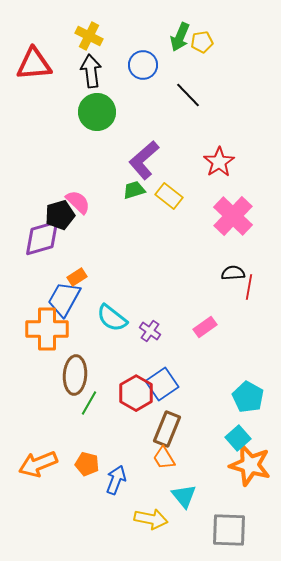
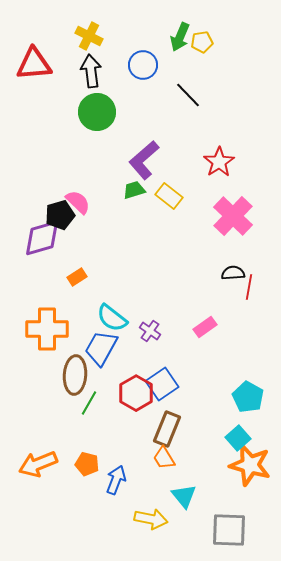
blue trapezoid: moved 37 px right, 49 px down
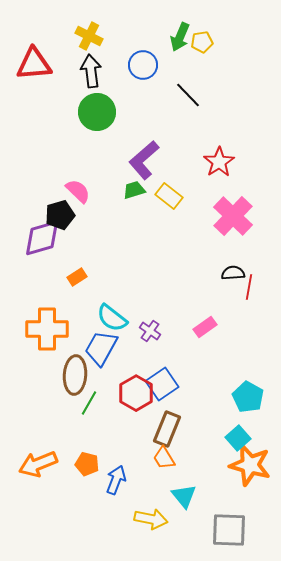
pink semicircle: moved 11 px up
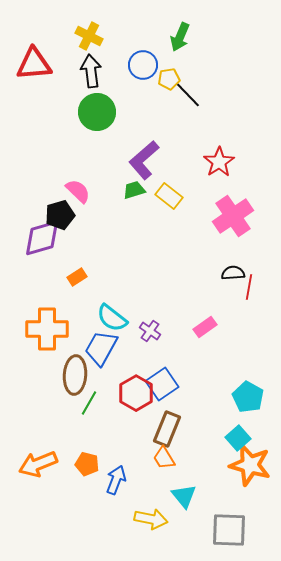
yellow pentagon: moved 33 px left, 37 px down
pink cross: rotated 12 degrees clockwise
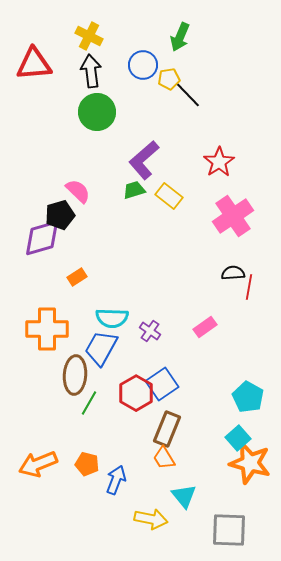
cyan semicircle: rotated 36 degrees counterclockwise
orange star: moved 2 px up
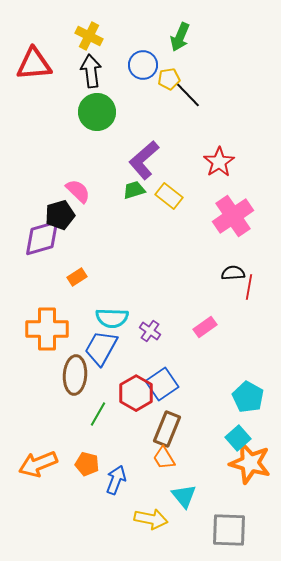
green line: moved 9 px right, 11 px down
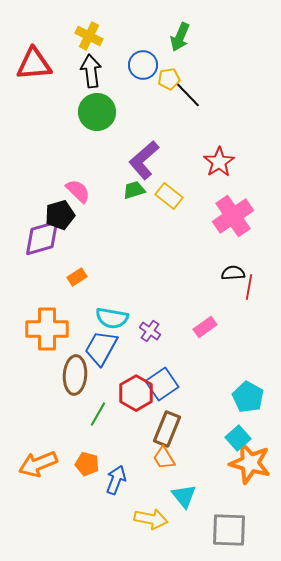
cyan semicircle: rotated 8 degrees clockwise
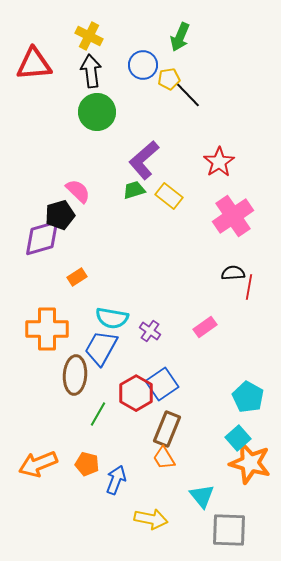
cyan triangle: moved 18 px right
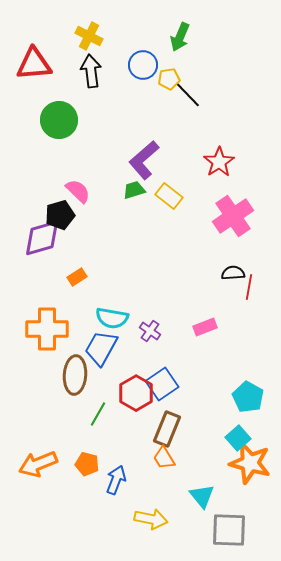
green circle: moved 38 px left, 8 px down
pink rectangle: rotated 15 degrees clockwise
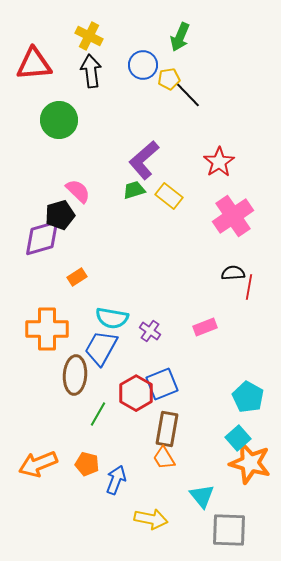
blue square: rotated 12 degrees clockwise
brown rectangle: rotated 12 degrees counterclockwise
